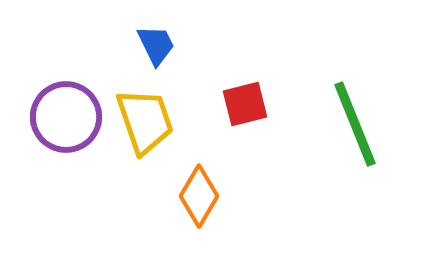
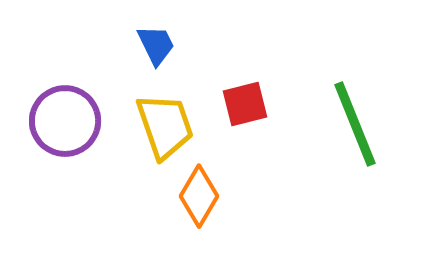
purple circle: moved 1 px left, 4 px down
yellow trapezoid: moved 20 px right, 5 px down
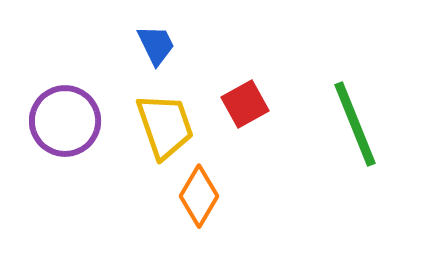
red square: rotated 15 degrees counterclockwise
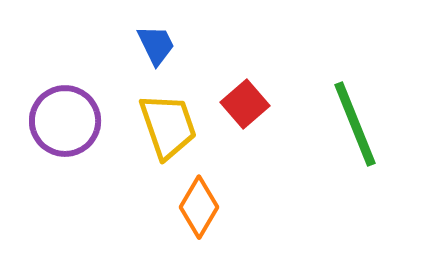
red square: rotated 12 degrees counterclockwise
yellow trapezoid: moved 3 px right
orange diamond: moved 11 px down
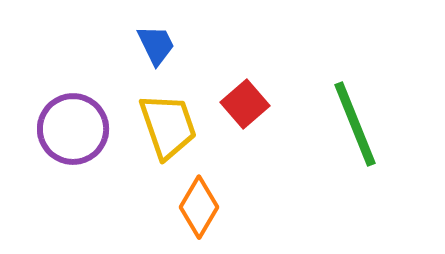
purple circle: moved 8 px right, 8 px down
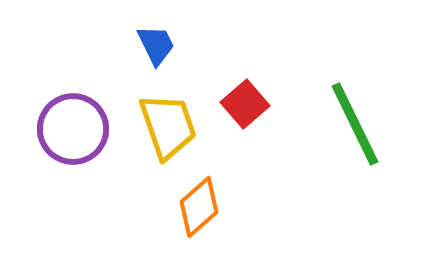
green line: rotated 4 degrees counterclockwise
orange diamond: rotated 18 degrees clockwise
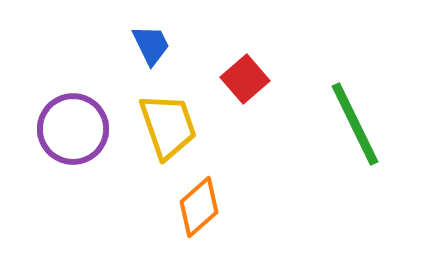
blue trapezoid: moved 5 px left
red square: moved 25 px up
